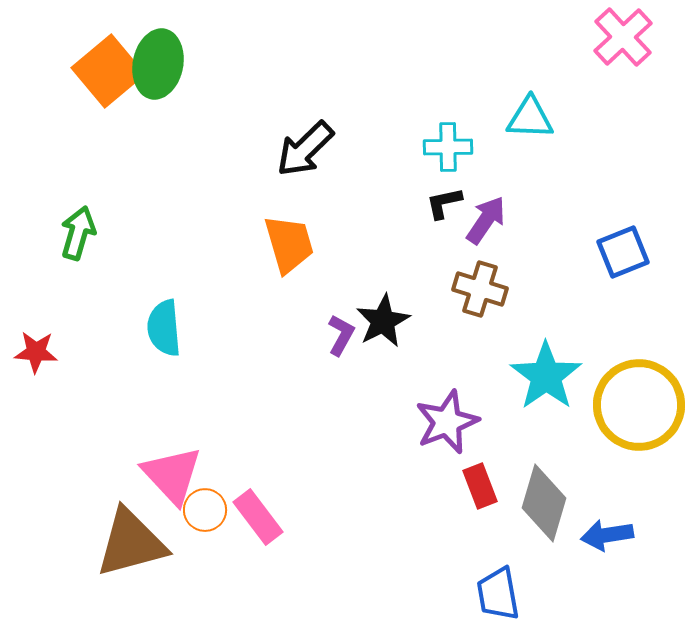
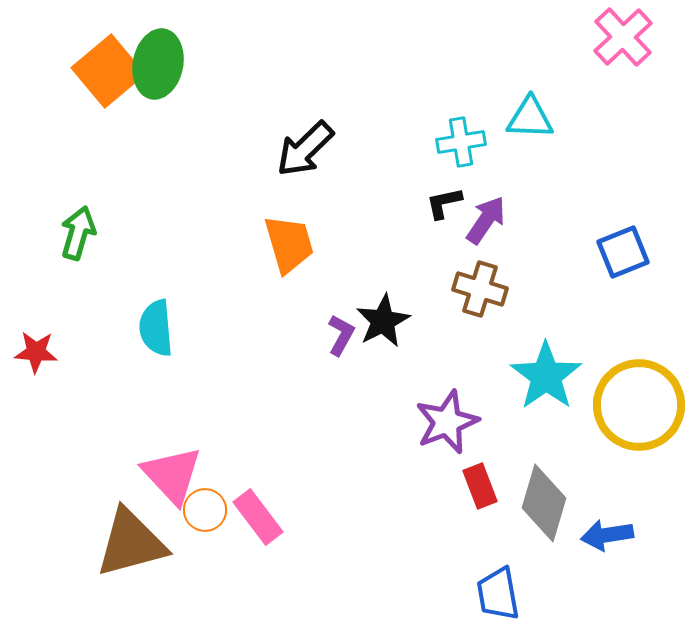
cyan cross: moved 13 px right, 5 px up; rotated 9 degrees counterclockwise
cyan semicircle: moved 8 px left
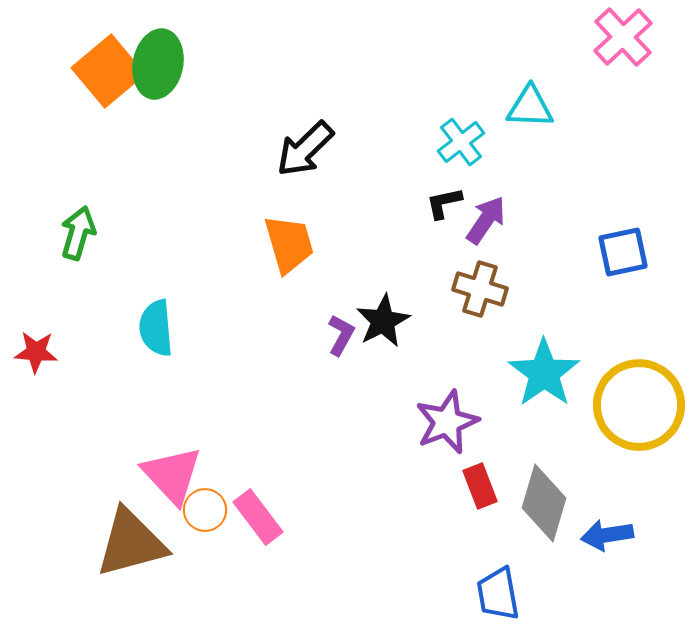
cyan triangle: moved 11 px up
cyan cross: rotated 27 degrees counterclockwise
blue square: rotated 10 degrees clockwise
cyan star: moved 2 px left, 3 px up
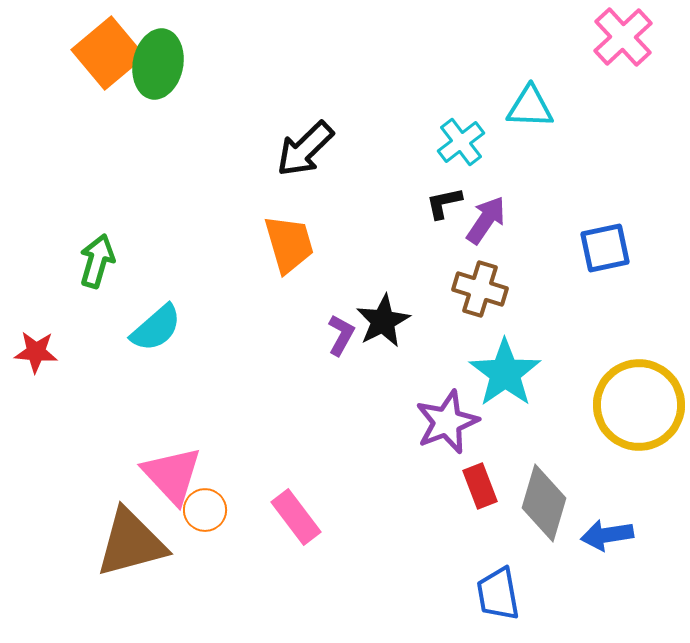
orange square: moved 18 px up
green arrow: moved 19 px right, 28 px down
blue square: moved 18 px left, 4 px up
cyan semicircle: rotated 126 degrees counterclockwise
cyan star: moved 39 px left
pink rectangle: moved 38 px right
